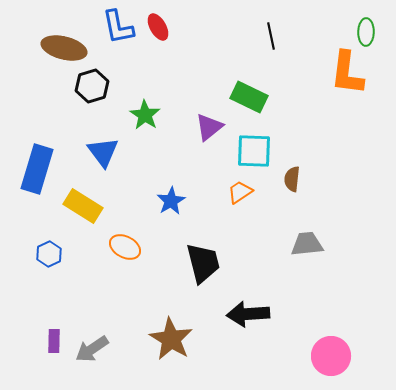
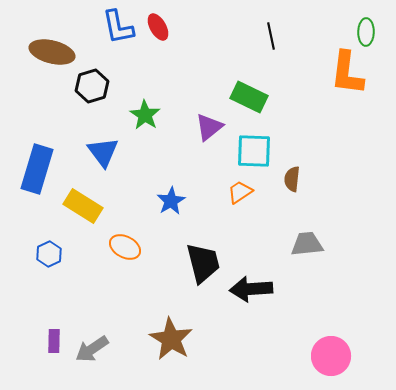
brown ellipse: moved 12 px left, 4 px down
black arrow: moved 3 px right, 25 px up
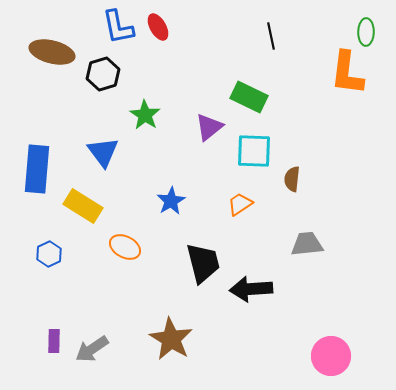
black hexagon: moved 11 px right, 12 px up
blue rectangle: rotated 12 degrees counterclockwise
orange trapezoid: moved 12 px down
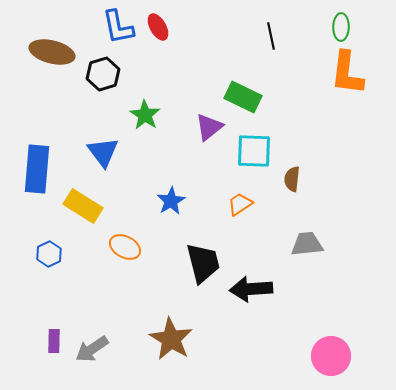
green ellipse: moved 25 px left, 5 px up
green rectangle: moved 6 px left
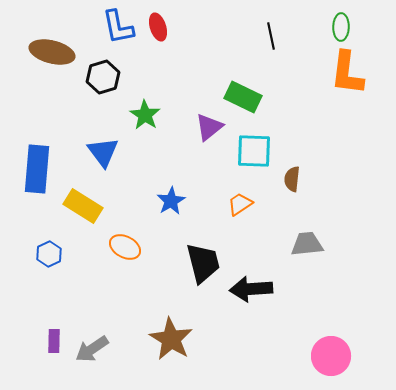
red ellipse: rotated 12 degrees clockwise
black hexagon: moved 3 px down
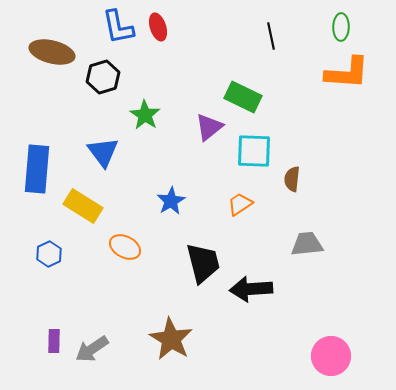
orange L-shape: rotated 93 degrees counterclockwise
